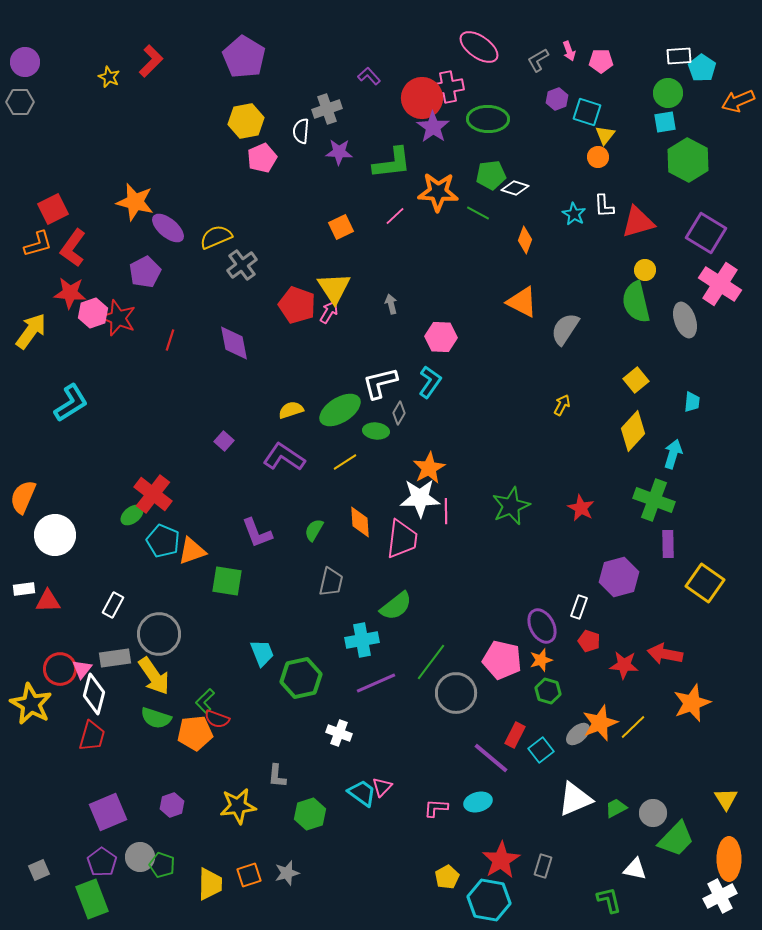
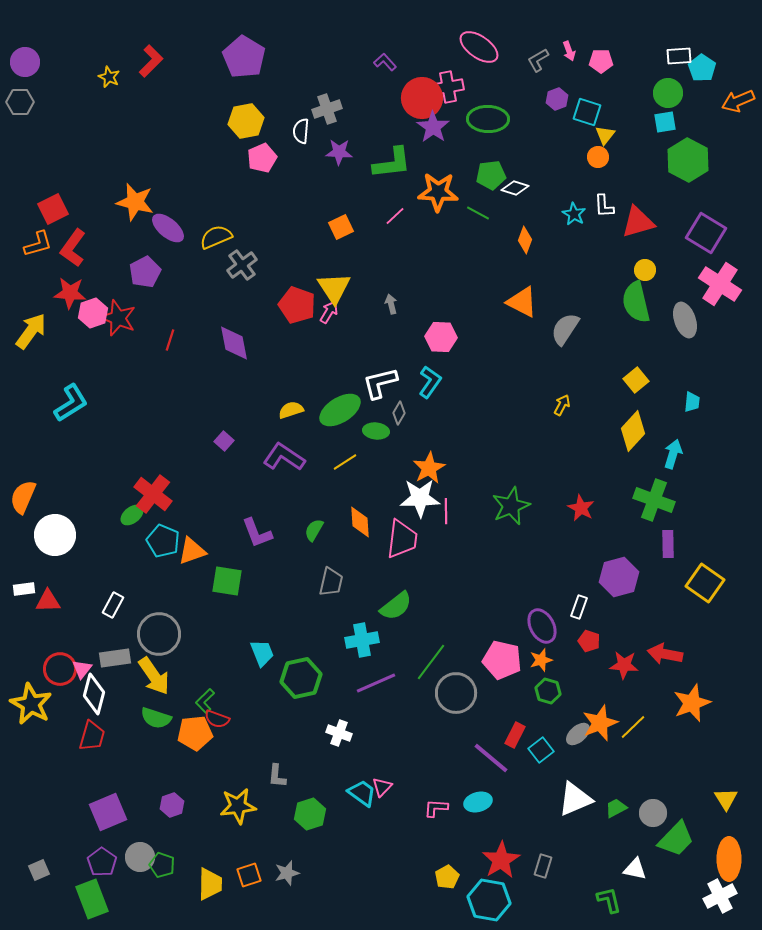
purple L-shape at (369, 76): moved 16 px right, 14 px up
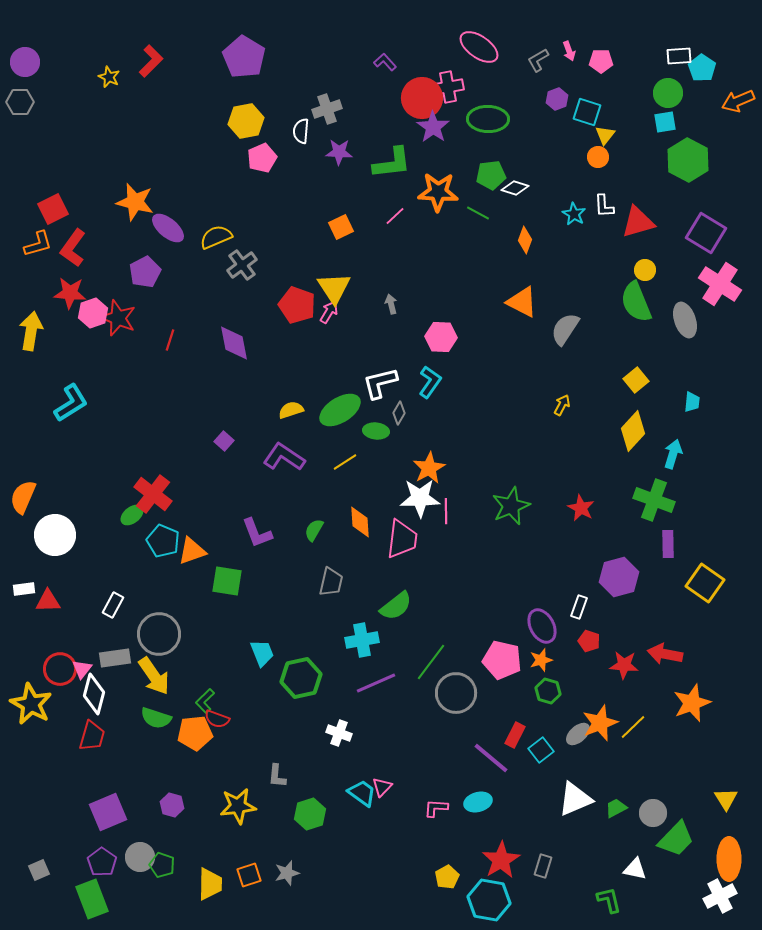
green semicircle at (636, 302): rotated 9 degrees counterclockwise
yellow arrow at (31, 331): rotated 27 degrees counterclockwise
purple hexagon at (172, 805): rotated 25 degrees counterclockwise
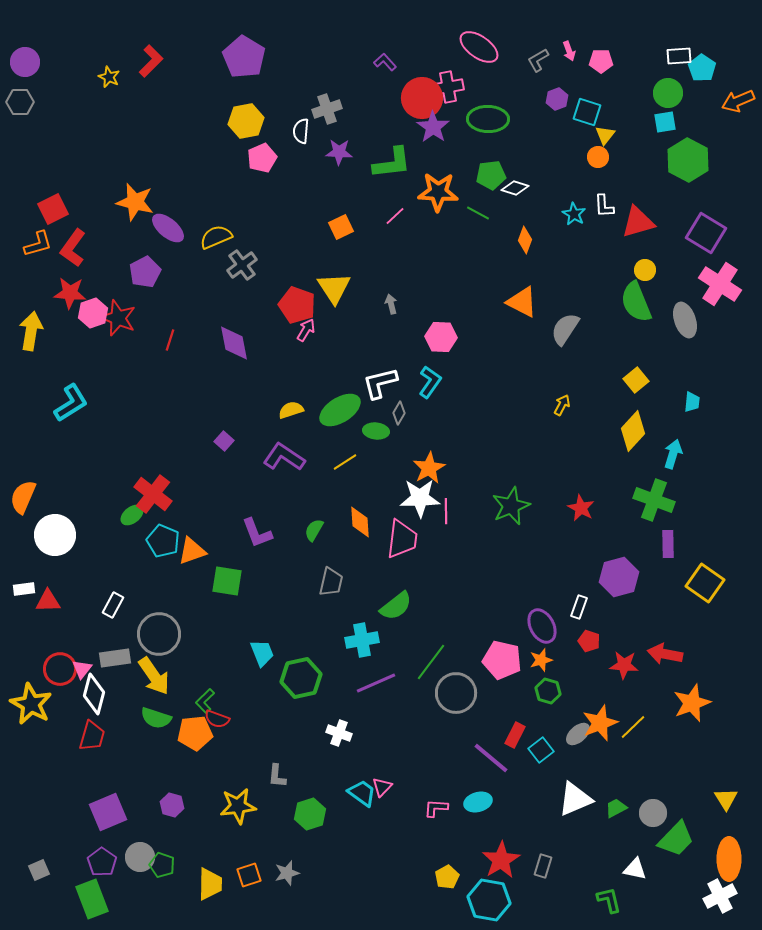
pink arrow at (329, 312): moved 23 px left, 18 px down
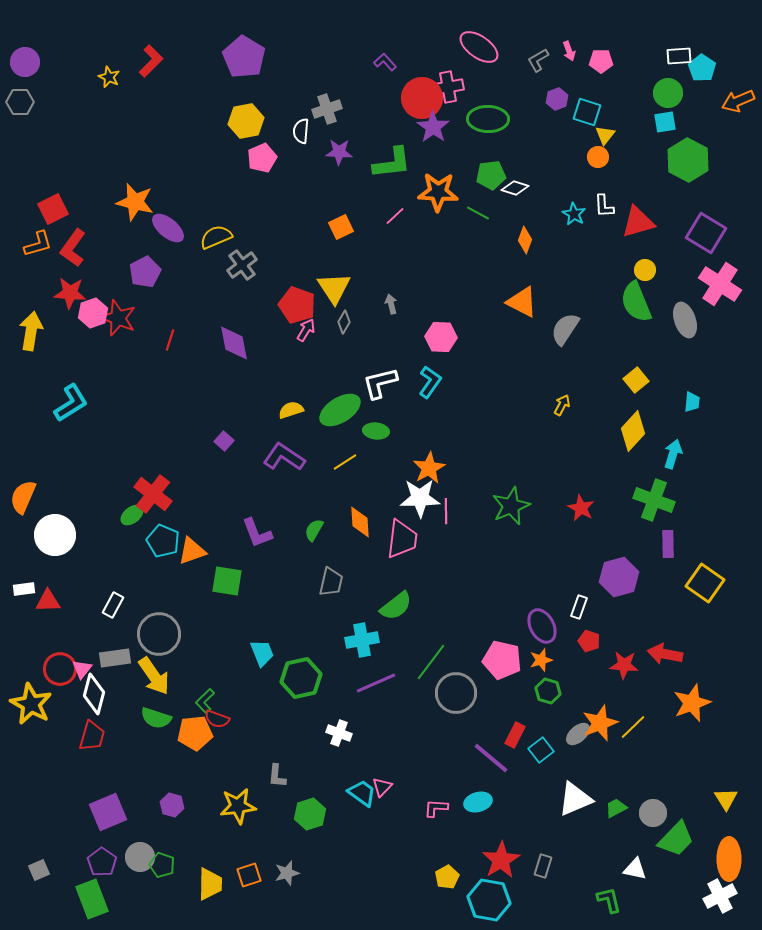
gray diamond at (399, 413): moved 55 px left, 91 px up
